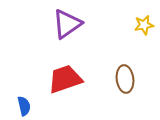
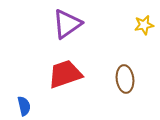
red trapezoid: moved 5 px up
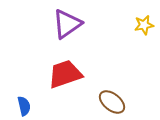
brown ellipse: moved 13 px left, 23 px down; rotated 44 degrees counterclockwise
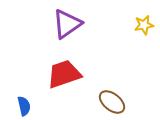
red trapezoid: moved 1 px left
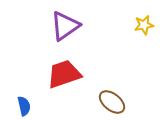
purple triangle: moved 2 px left, 2 px down
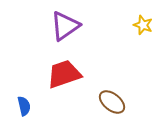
yellow star: moved 1 px left; rotated 30 degrees clockwise
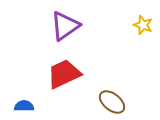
red trapezoid: rotated 6 degrees counterclockwise
blue semicircle: rotated 78 degrees counterclockwise
